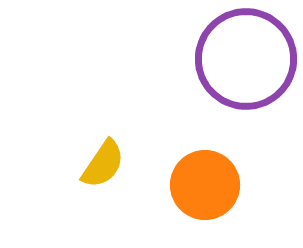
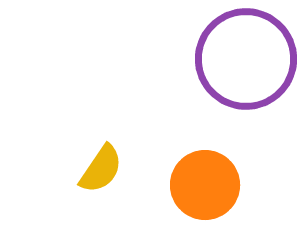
yellow semicircle: moved 2 px left, 5 px down
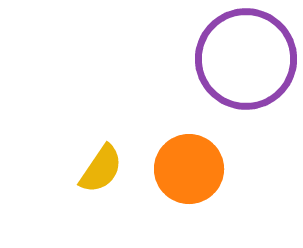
orange circle: moved 16 px left, 16 px up
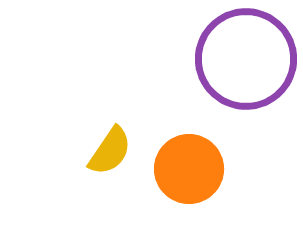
yellow semicircle: moved 9 px right, 18 px up
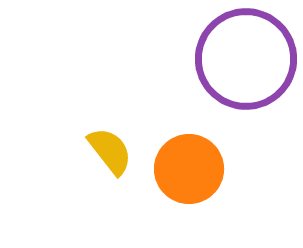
yellow semicircle: rotated 72 degrees counterclockwise
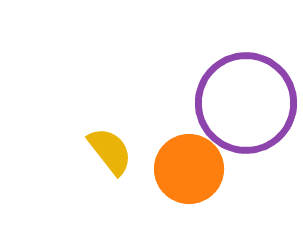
purple circle: moved 44 px down
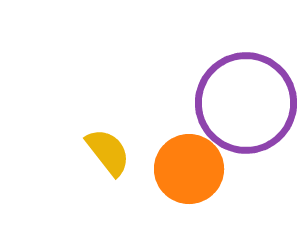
yellow semicircle: moved 2 px left, 1 px down
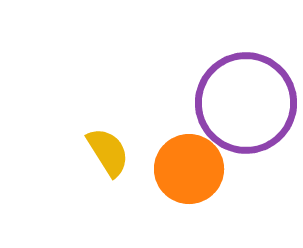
yellow semicircle: rotated 6 degrees clockwise
